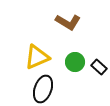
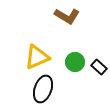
brown L-shape: moved 1 px left, 6 px up
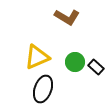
brown L-shape: moved 1 px down
black rectangle: moved 3 px left
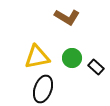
yellow triangle: rotated 12 degrees clockwise
green circle: moved 3 px left, 4 px up
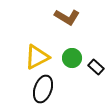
yellow triangle: rotated 16 degrees counterclockwise
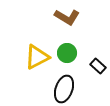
green circle: moved 5 px left, 5 px up
black rectangle: moved 2 px right, 1 px up
black ellipse: moved 21 px right
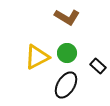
black ellipse: moved 2 px right, 4 px up; rotated 12 degrees clockwise
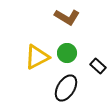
black ellipse: moved 3 px down
